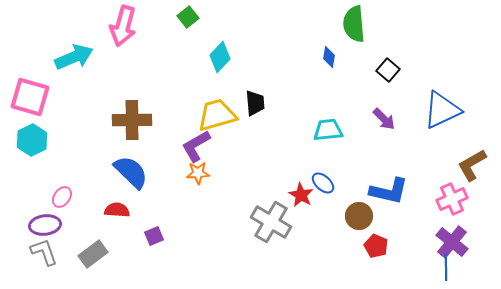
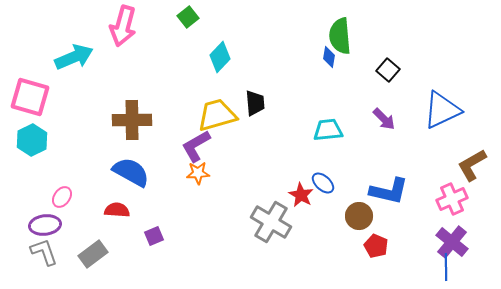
green semicircle: moved 14 px left, 12 px down
blue semicircle: rotated 15 degrees counterclockwise
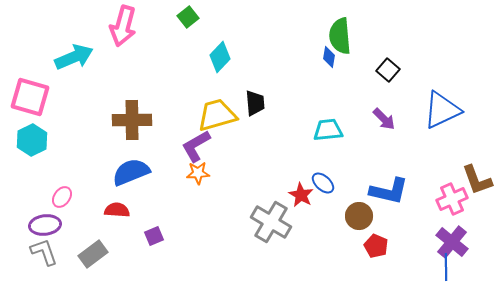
brown L-shape: moved 5 px right, 15 px down; rotated 80 degrees counterclockwise
blue semicircle: rotated 51 degrees counterclockwise
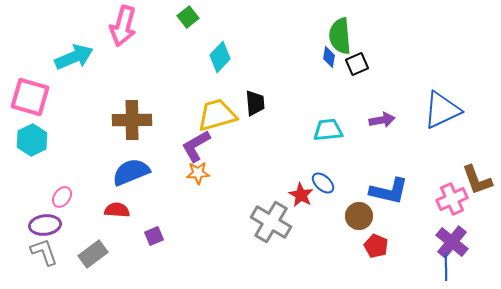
black square: moved 31 px left, 6 px up; rotated 25 degrees clockwise
purple arrow: moved 2 px left, 1 px down; rotated 55 degrees counterclockwise
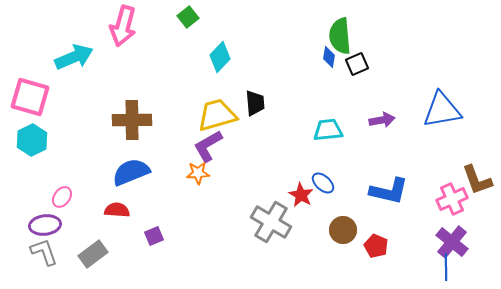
blue triangle: rotated 15 degrees clockwise
purple L-shape: moved 12 px right
brown circle: moved 16 px left, 14 px down
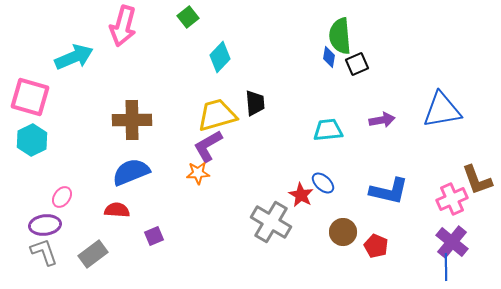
brown circle: moved 2 px down
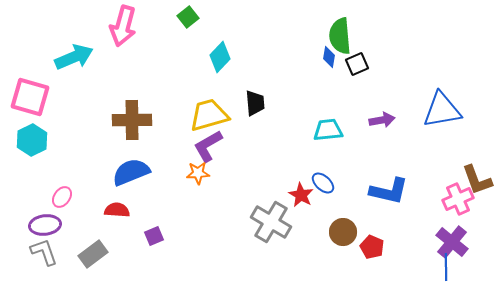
yellow trapezoid: moved 8 px left
pink cross: moved 6 px right
red pentagon: moved 4 px left, 1 px down
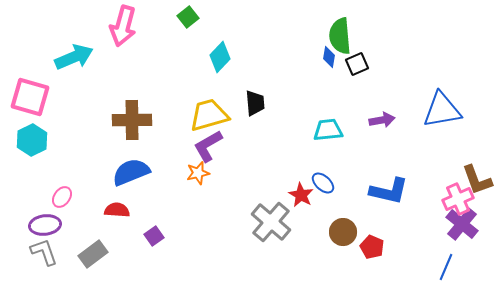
orange star: rotated 10 degrees counterclockwise
gray cross: rotated 9 degrees clockwise
purple square: rotated 12 degrees counterclockwise
purple cross: moved 10 px right, 18 px up
blue line: rotated 24 degrees clockwise
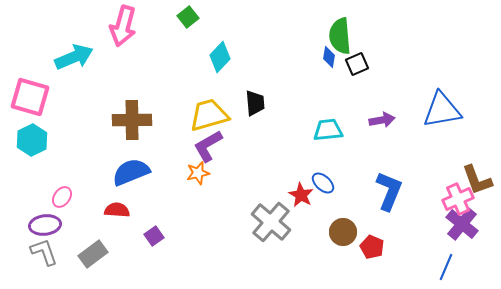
blue L-shape: rotated 81 degrees counterclockwise
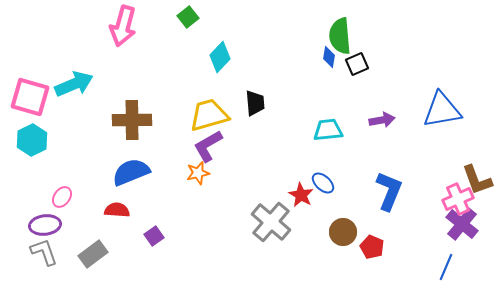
cyan arrow: moved 27 px down
